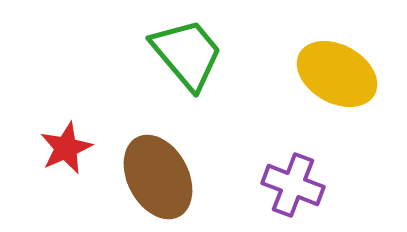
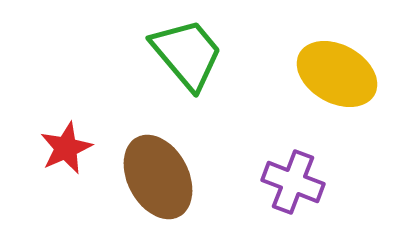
purple cross: moved 3 px up
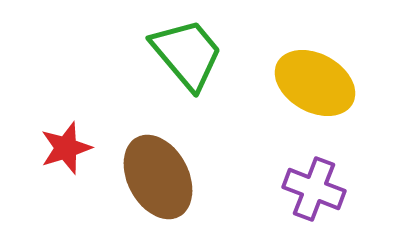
yellow ellipse: moved 22 px left, 9 px down
red star: rotated 6 degrees clockwise
purple cross: moved 21 px right, 7 px down
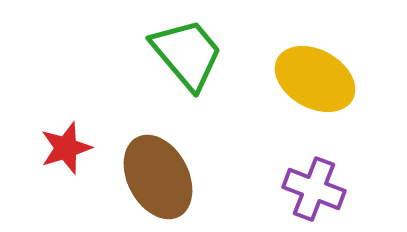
yellow ellipse: moved 4 px up
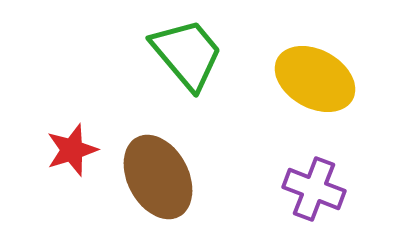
red star: moved 6 px right, 2 px down
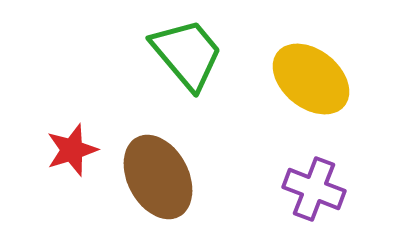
yellow ellipse: moved 4 px left; rotated 10 degrees clockwise
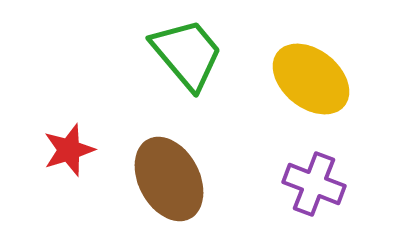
red star: moved 3 px left
brown ellipse: moved 11 px right, 2 px down
purple cross: moved 5 px up
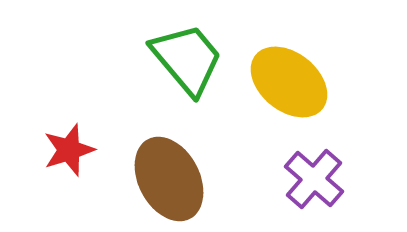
green trapezoid: moved 5 px down
yellow ellipse: moved 22 px left, 3 px down
purple cross: moved 5 px up; rotated 20 degrees clockwise
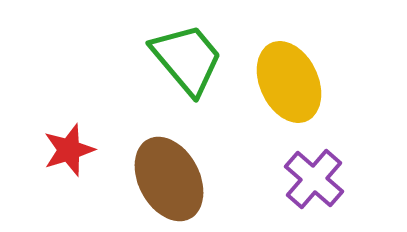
yellow ellipse: rotated 26 degrees clockwise
